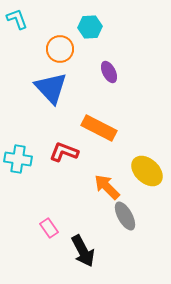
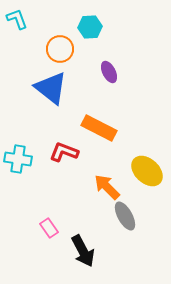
blue triangle: rotated 9 degrees counterclockwise
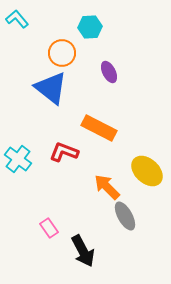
cyan L-shape: rotated 20 degrees counterclockwise
orange circle: moved 2 px right, 4 px down
cyan cross: rotated 28 degrees clockwise
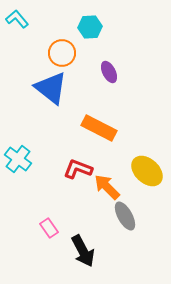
red L-shape: moved 14 px right, 17 px down
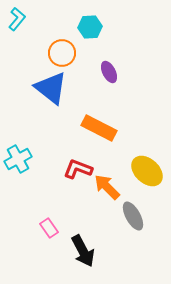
cyan L-shape: rotated 80 degrees clockwise
cyan cross: rotated 24 degrees clockwise
gray ellipse: moved 8 px right
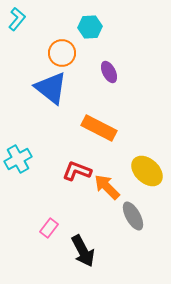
red L-shape: moved 1 px left, 2 px down
pink rectangle: rotated 72 degrees clockwise
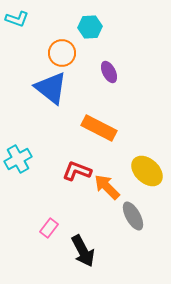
cyan L-shape: rotated 70 degrees clockwise
